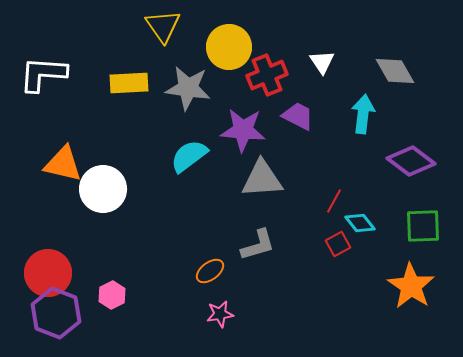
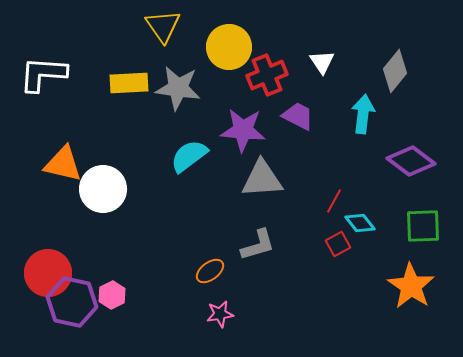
gray diamond: rotated 69 degrees clockwise
gray star: moved 10 px left
purple hexagon: moved 16 px right, 11 px up; rotated 9 degrees counterclockwise
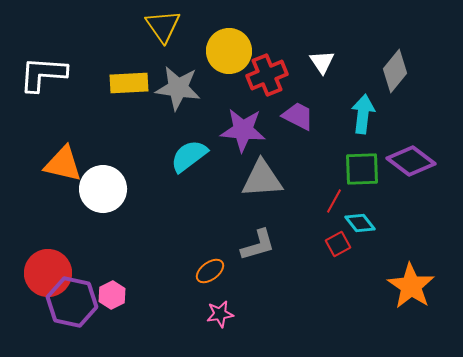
yellow circle: moved 4 px down
green square: moved 61 px left, 57 px up
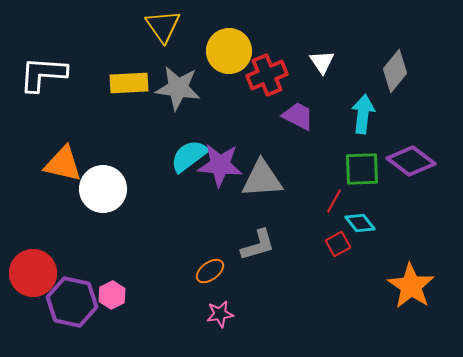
purple star: moved 23 px left, 35 px down
red circle: moved 15 px left
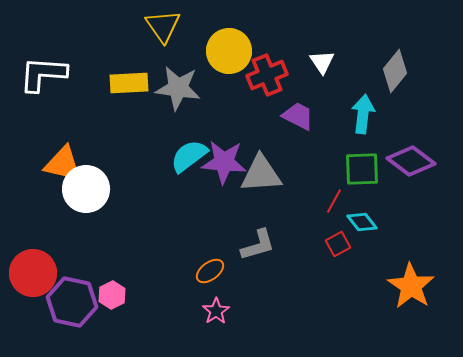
purple star: moved 4 px right, 3 px up
gray triangle: moved 1 px left, 5 px up
white circle: moved 17 px left
cyan diamond: moved 2 px right, 1 px up
pink star: moved 4 px left, 3 px up; rotated 24 degrees counterclockwise
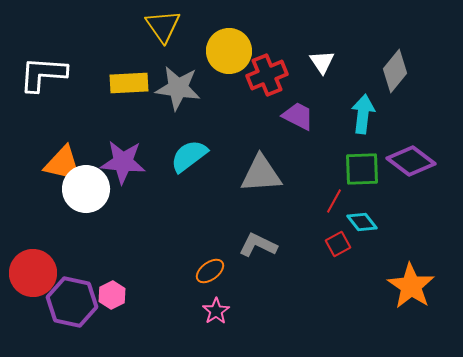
purple star: moved 101 px left
gray L-shape: rotated 138 degrees counterclockwise
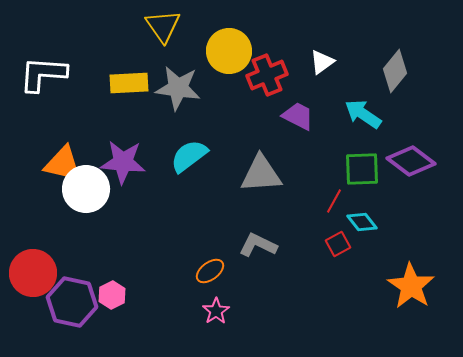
white triangle: rotated 28 degrees clockwise
cyan arrow: rotated 63 degrees counterclockwise
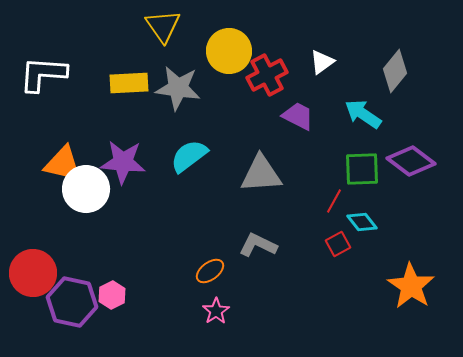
red cross: rotated 6 degrees counterclockwise
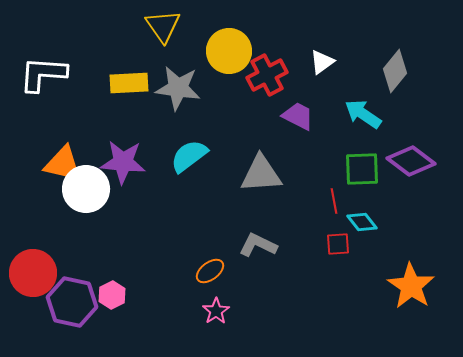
red line: rotated 40 degrees counterclockwise
red square: rotated 25 degrees clockwise
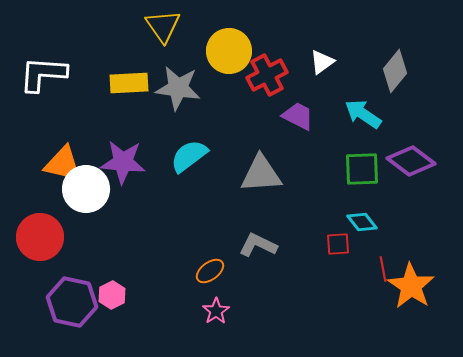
red line: moved 49 px right, 68 px down
red circle: moved 7 px right, 36 px up
